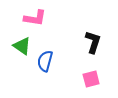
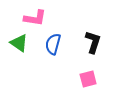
green triangle: moved 3 px left, 3 px up
blue semicircle: moved 8 px right, 17 px up
pink square: moved 3 px left
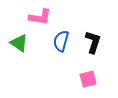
pink L-shape: moved 5 px right, 1 px up
blue semicircle: moved 8 px right, 3 px up
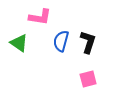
black L-shape: moved 5 px left
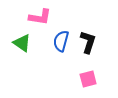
green triangle: moved 3 px right
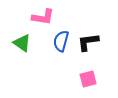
pink L-shape: moved 3 px right
black L-shape: rotated 115 degrees counterclockwise
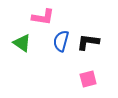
black L-shape: rotated 15 degrees clockwise
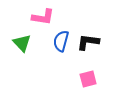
green triangle: rotated 12 degrees clockwise
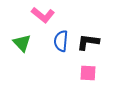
pink L-shape: moved 2 px up; rotated 30 degrees clockwise
blue semicircle: rotated 10 degrees counterclockwise
pink square: moved 6 px up; rotated 18 degrees clockwise
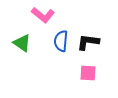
green triangle: rotated 12 degrees counterclockwise
